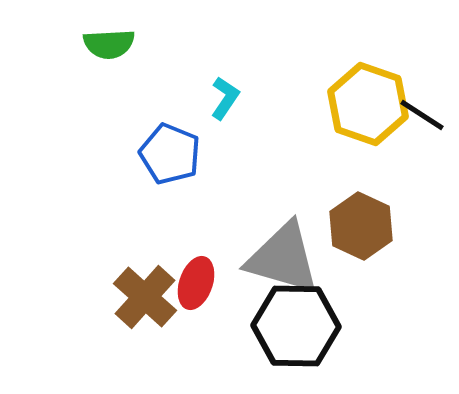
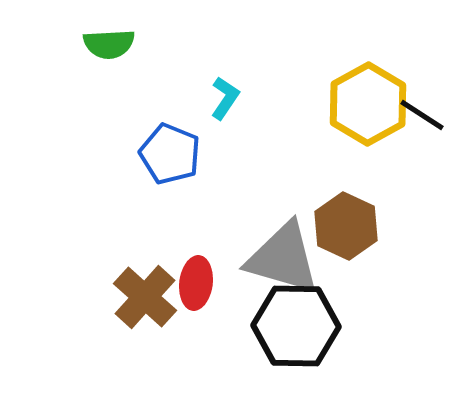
yellow hexagon: rotated 12 degrees clockwise
brown hexagon: moved 15 px left
red ellipse: rotated 12 degrees counterclockwise
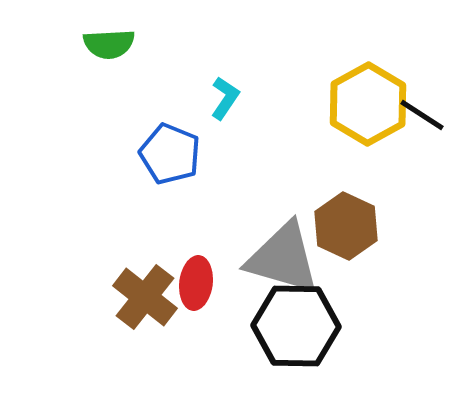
brown cross: rotated 4 degrees counterclockwise
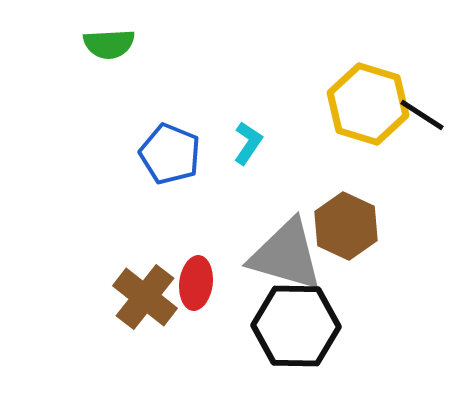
cyan L-shape: moved 23 px right, 45 px down
yellow hexagon: rotated 14 degrees counterclockwise
gray triangle: moved 3 px right, 3 px up
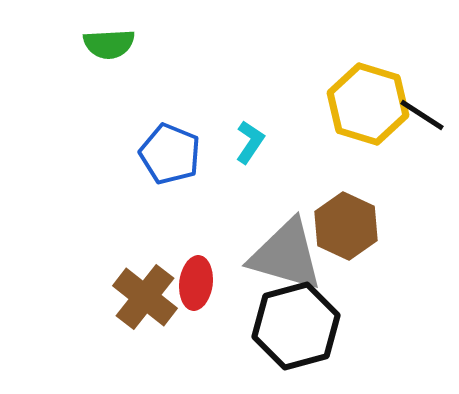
cyan L-shape: moved 2 px right, 1 px up
black hexagon: rotated 16 degrees counterclockwise
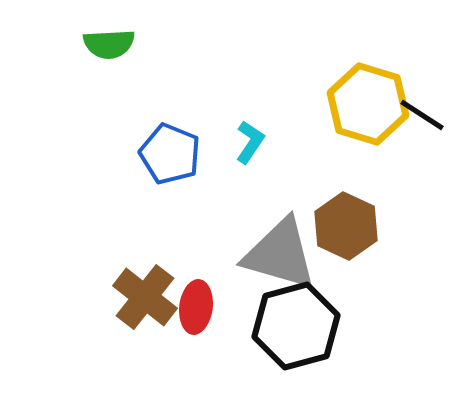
gray triangle: moved 6 px left, 1 px up
red ellipse: moved 24 px down
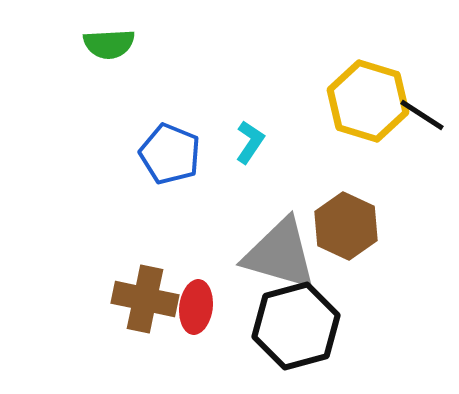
yellow hexagon: moved 3 px up
brown cross: moved 2 px down; rotated 26 degrees counterclockwise
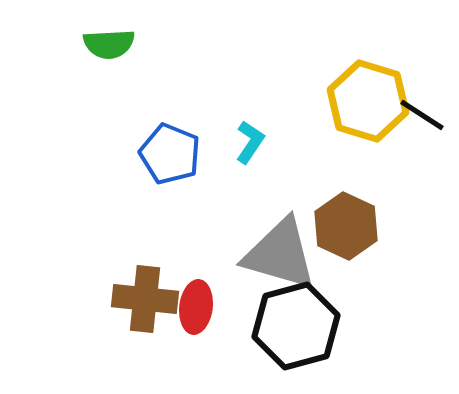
brown cross: rotated 6 degrees counterclockwise
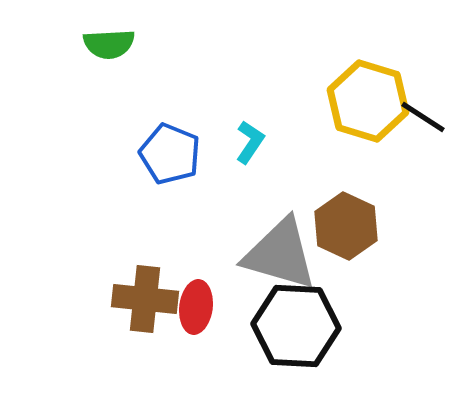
black line: moved 1 px right, 2 px down
black hexagon: rotated 18 degrees clockwise
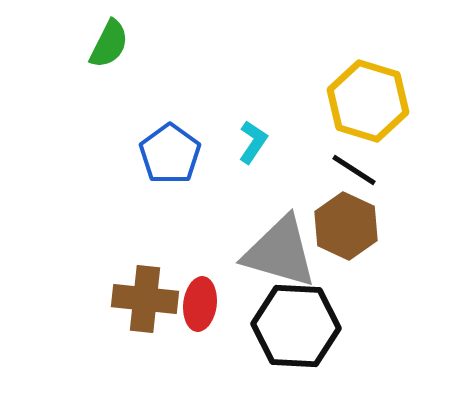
green semicircle: rotated 60 degrees counterclockwise
black line: moved 69 px left, 53 px down
cyan L-shape: moved 3 px right
blue pentagon: rotated 14 degrees clockwise
gray triangle: moved 2 px up
red ellipse: moved 4 px right, 3 px up
